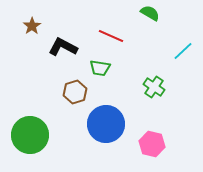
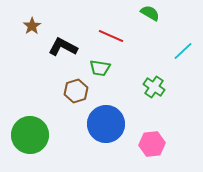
brown hexagon: moved 1 px right, 1 px up
pink hexagon: rotated 20 degrees counterclockwise
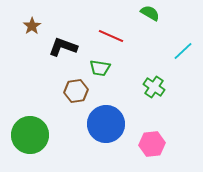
black L-shape: rotated 8 degrees counterclockwise
brown hexagon: rotated 10 degrees clockwise
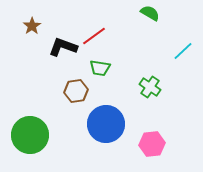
red line: moved 17 px left; rotated 60 degrees counterclockwise
green cross: moved 4 px left
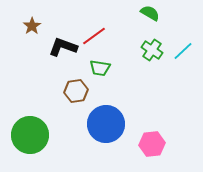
green cross: moved 2 px right, 37 px up
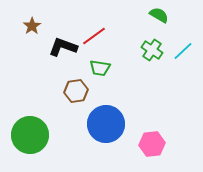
green semicircle: moved 9 px right, 2 px down
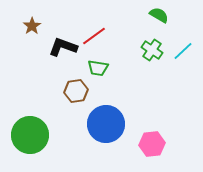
green trapezoid: moved 2 px left
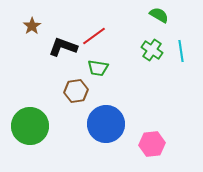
cyan line: moved 2 px left; rotated 55 degrees counterclockwise
green circle: moved 9 px up
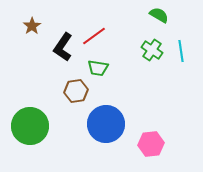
black L-shape: rotated 76 degrees counterclockwise
pink hexagon: moved 1 px left
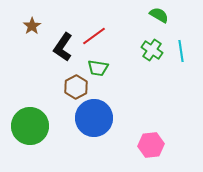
brown hexagon: moved 4 px up; rotated 20 degrees counterclockwise
blue circle: moved 12 px left, 6 px up
pink hexagon: moved 1 px down
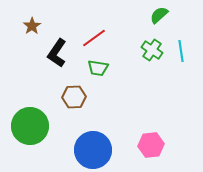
green semicircle: rotated 72 degrees counterclockwise
red line: moved 2 px down
black L-shape: moved 6 px left, 6 px down
brown hexagon: moved 2 px left, 10 px down; rotated 25 degrees clockwise
blue circle: moved 1 px left, 32 px down
